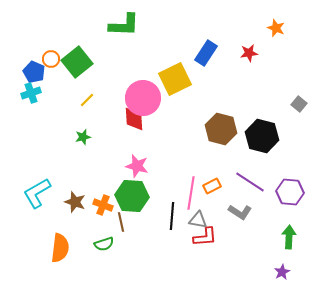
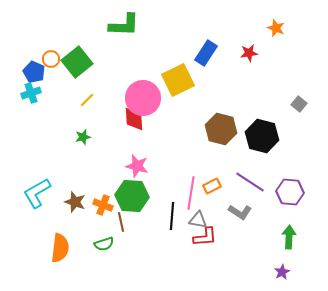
yellow square: moved 3 px right, 1 px down
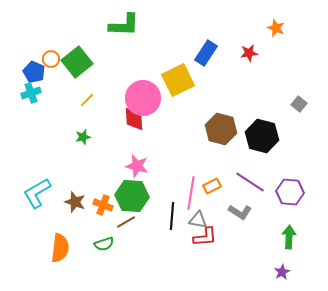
brown line: moved 5 px right; rotated 72 degrees clockwise
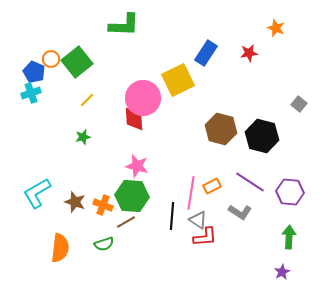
gray triangle: rotated 24 degrees clockwise
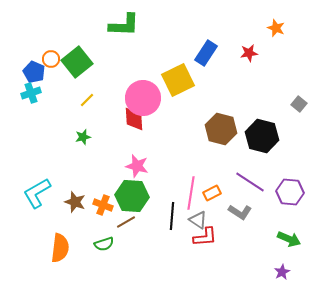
orange rectangle: moved 7 px down
green arrow: moved 2 px down; rotated 110 degrees clockwise
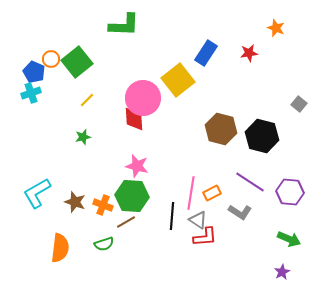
yellow square: rotated 12 degrees counterclockwise
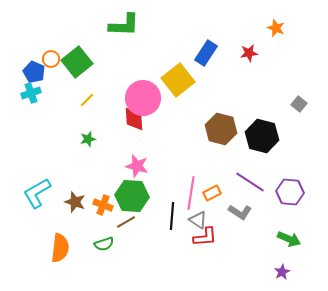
green star: moved 5 px right, 2 px down
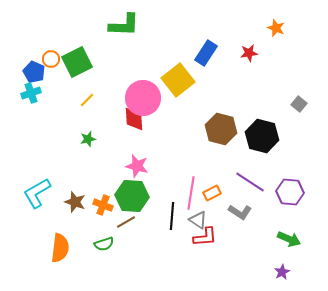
green square: rotated 12 degrees clockwise
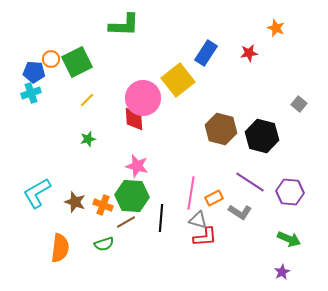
blue pentagon: rotated 20 degrees counterclockwise
orange rectangle: moved 2 px right, 5 px down
black line: moved 11 px left, 2 px down
gray triangle: rotated 18 degrees counterclockwise
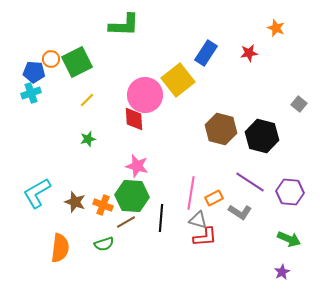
pink circle: moved 2 px right, 3 px up
